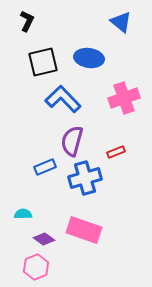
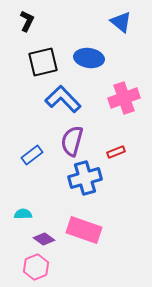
blue rectangle: moved 13 px left, 12 px up; rotated 15 degrees counterclockwise
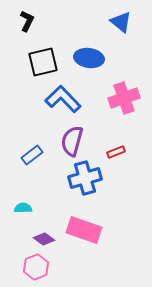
cyan semicircle: moved 6 px up
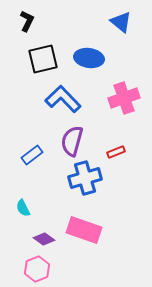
black square: moved 3 px up
cyan semicircle: rotated 114 degrees counterclockwise
pink hexagon: moved 1 px right, 2 px down
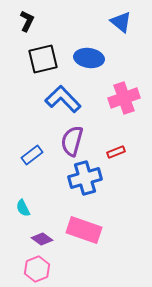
purple diamond: moved 2 px left
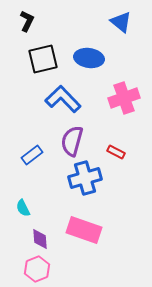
red rectangle: rotated 48 degrees clockwise
purple diamond: moved 2 px left; rotated 50 degrees clockwise
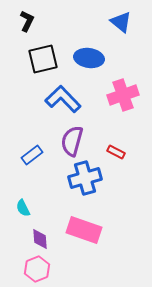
pink cross: moved 1 px left, 3 px up
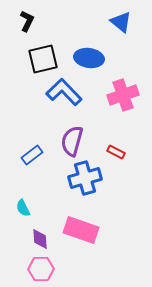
blue L-shape: moved 1 px right, 7 px up
pink rectangle: moved 3 px left
pink hexagon: moved 4 px right; rotated 20 degrees clockwise
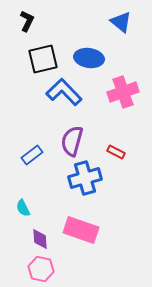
pink cross: moved 3 px up
pink hexagon: rotated 15 degrees clockwise
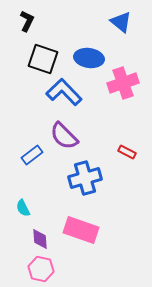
black square: rotated 32 degrees clockwise
pink cross: moved 9 px up
purple semicircle: moved 8 px left, 5 px up; rotated 60 degrees counterclockwise
red rectangle: moved 11 px right
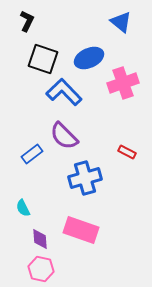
blue ellipse: rotated 32 degrees counterclockwise
blue rectangle: moved 1 px up
